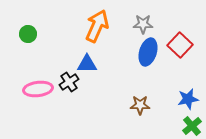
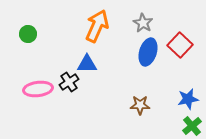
gray star: moved 1 px up; rotated 30 degrees clockwise
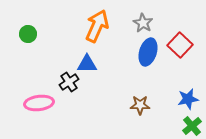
pink ellipse: moved 1 px right, 14 px down
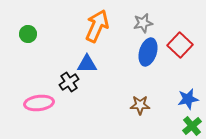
gray star: rotated 30 degrees clockwise
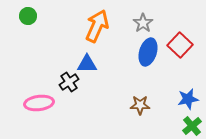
gray star: rotated 24 degrees counterclockwise
green circle: moved 18 px up
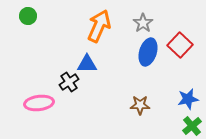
orange arrow: moved 2 px right
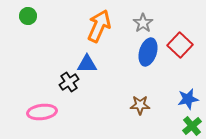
pink ellipse: moved 3 px right, 9 px down
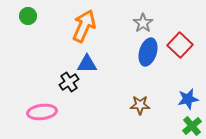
orange arrow: moved 15 px left
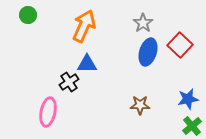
green circle: moved 1 px up
pink ellipse: moved 6 px right; rotated 72 degrees counterclockwise
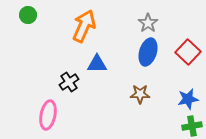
gray star: moved 5 px right
red square: moved 8 px right, 7 px down
blue triangle: moved 10 px right
brown star: moved 11 px up
pink ellipse: moved 3 px down
green cross: rotated 30 degrees clockwise
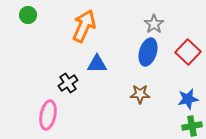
gray star: moved 6 px right, 1 px down
black cross: moved 1 px left, 1 px down
